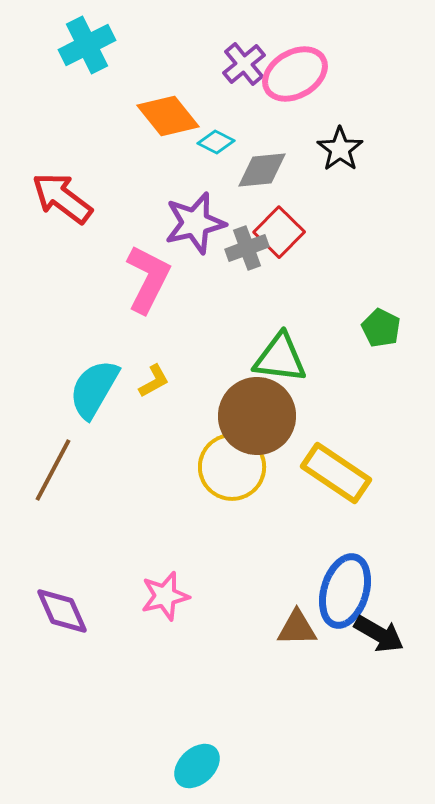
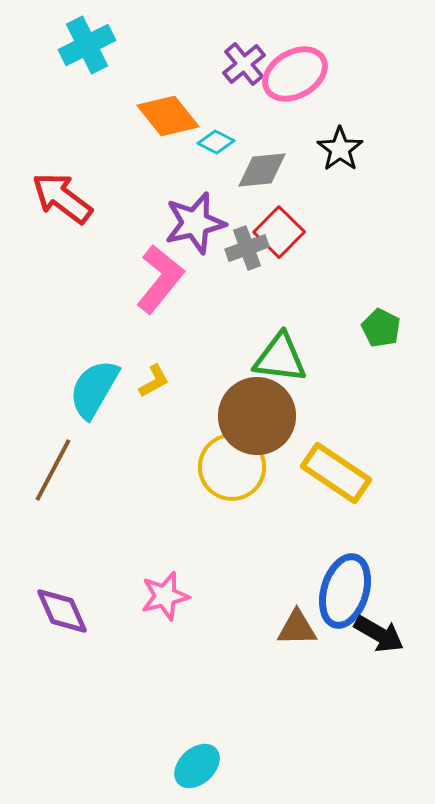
pink L-shape: moved 12 px right; rotated 12 degrees clockwise
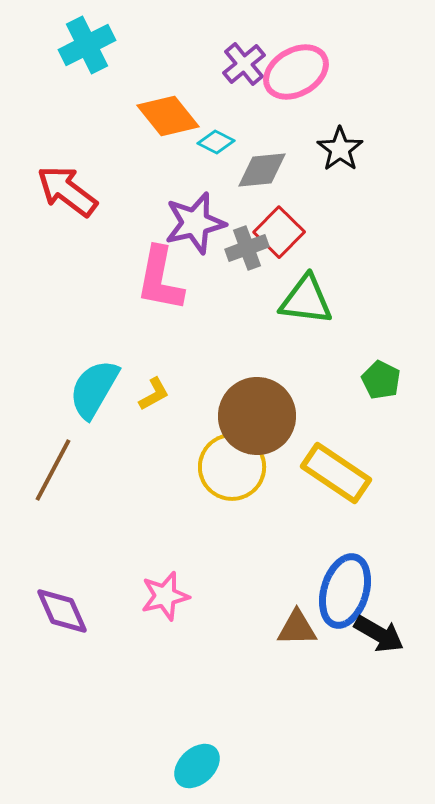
pink ellipse: moved 1 px right, 2 px up
red arrow: moved 5 px right, 7 px up
pink L-shape: rotated 152 degrees clockwise
green pentagon: moved 52 px down
green triangle: moved 26 px right, 58 px up
yellow L-shape: moved 13 px down
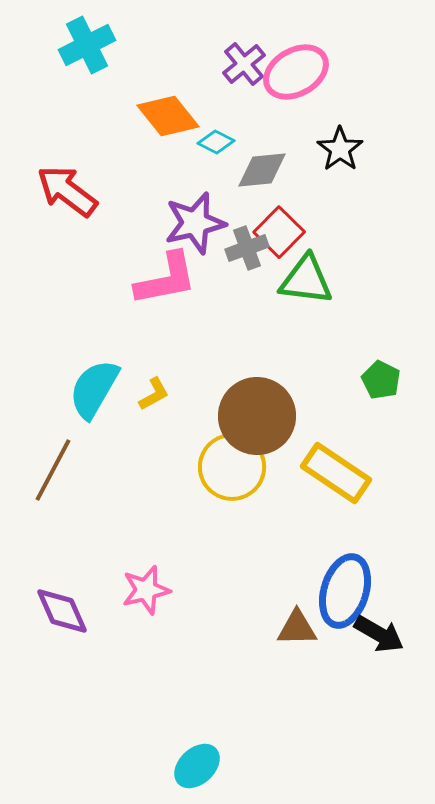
pink L-shape: moved 6 px right; rotated 112 degrees counterclockwise
green triangle: moved 20 px up
pink star: moved 19 px left, 6 px up
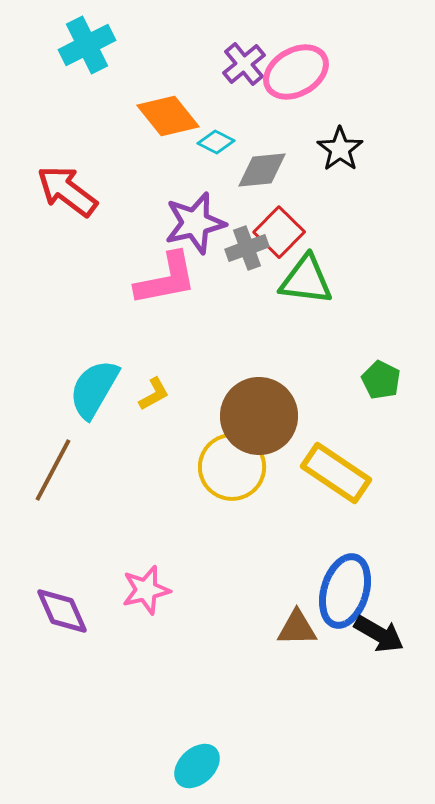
brown circle: moved 2 px right
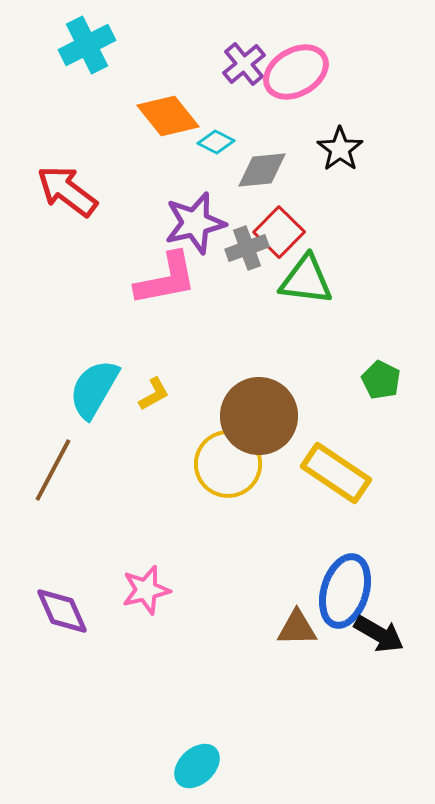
yellow circle: moved 4 px left, 3 px up
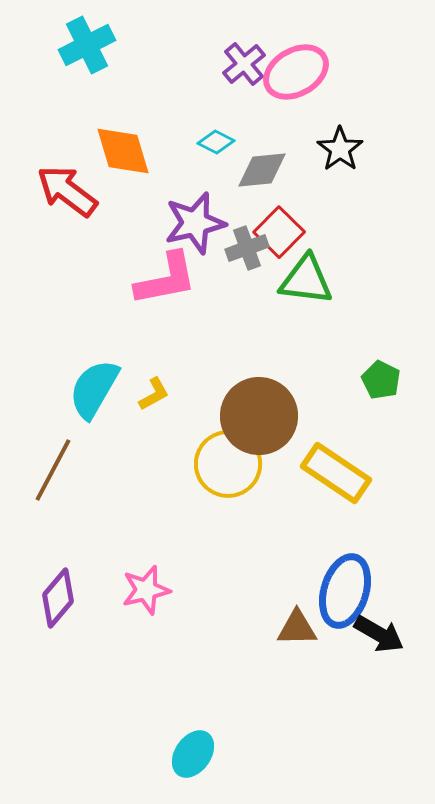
orange diamond: moved 45 px left, 35 px down; rotated 22 degrees clockwise
purple diamond: moved 4 px left, 13 px up; rotated 64 degrees clockwise
cyan ellipse: moved 4 px left, 12 px up; rotated 12 degrees counterclockwise
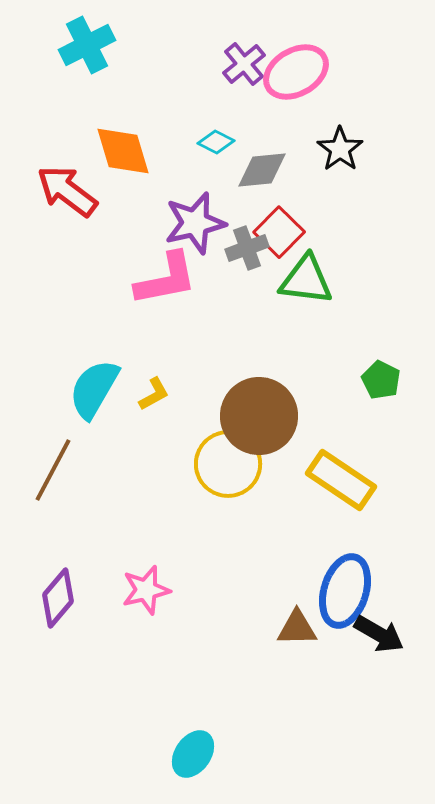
yellow rectangle: moved 5 px right, 7 px down
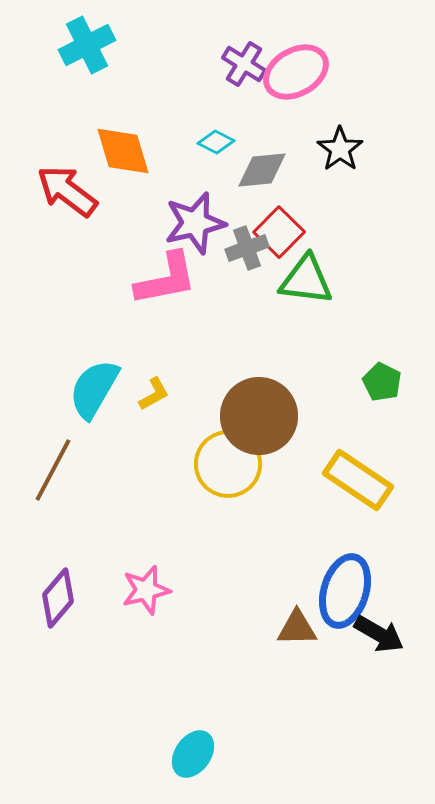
purple cross: rotated 18 degrees counterclockwise
green pentagon: moved 1 px right, 2 px down
yellow rectangle: moved 17 px right
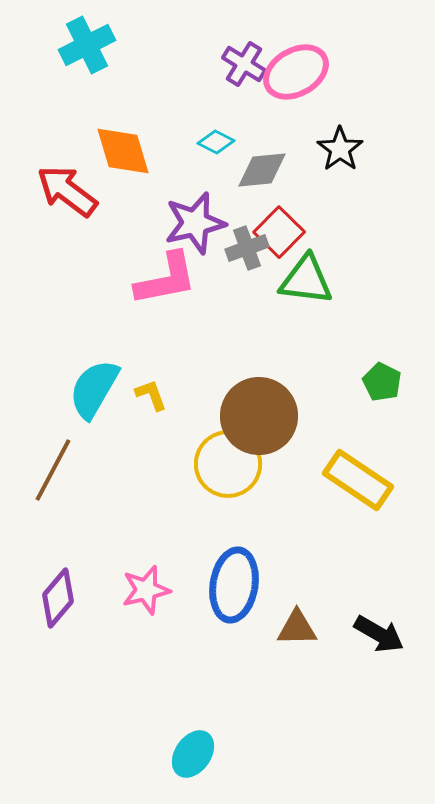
yellow L-shape: moved 3 px left, 1 px down; rotated 81 degrees counterclockwise
blue ellipse: moved 111 px left, 6 px up; rotated 8 degrees counterclockwise
